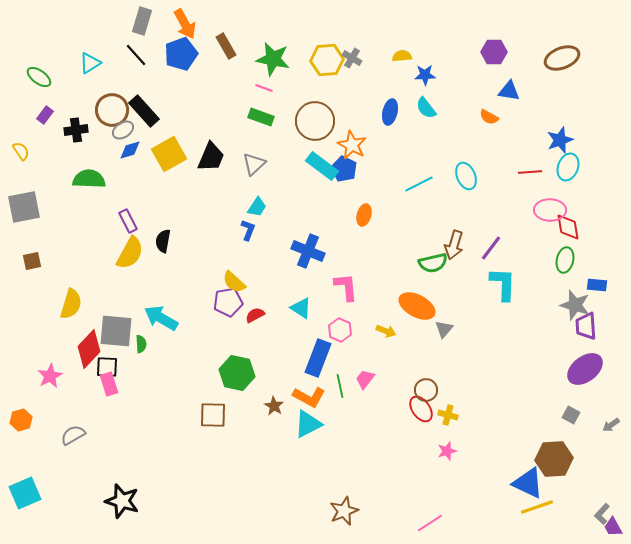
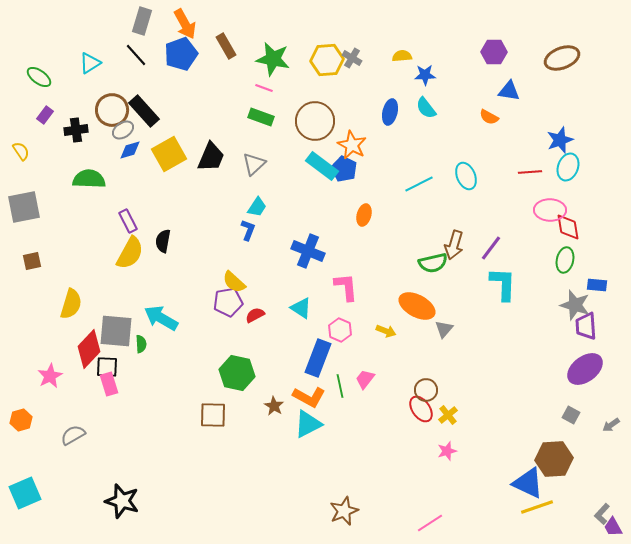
yellow cross at (448, 415): rotated 36 degrees clockwise
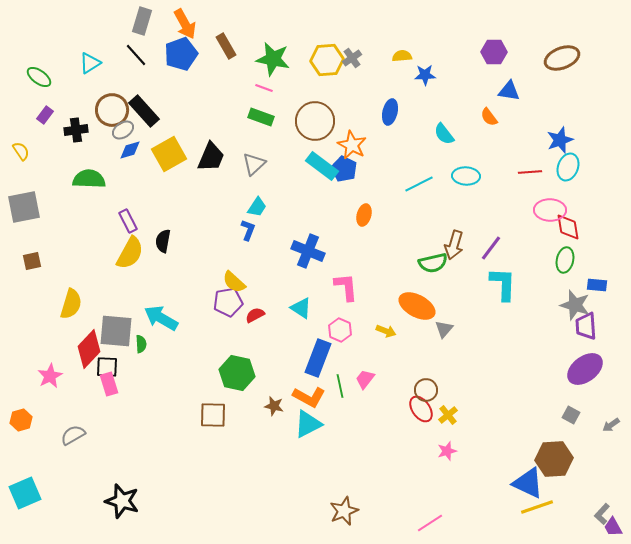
gray cross at (352, 58): rotated 24 degrees clockwise
cyan semicircle at (426, 108): moved 18 px right, 26 px down
orange semicircle at (489, 117): rotated 24 degrees clockwise
cyan ellipse at (466, 176): rotated 64 degrees counterclockwise
brown star at (274, 406): rotated 18 degrees counterclockwise
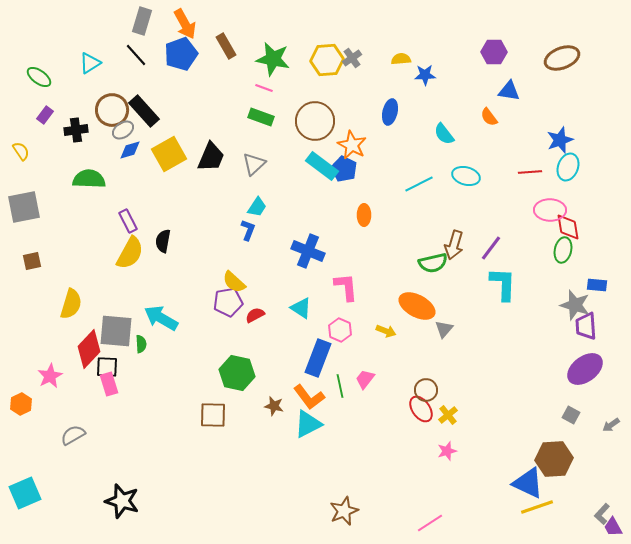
yellow semicircle at (402, 56): moved 1 px left, 3 px down
cyan ellipse at (466, 176): rotated 12 degrees clockwise
orange ellipse at (364, 215): rotated 15 degrees counterclockwise
green ellipse at (565, 260): moved 2 px left, 10 px up
orange L-shape at (309, 397): rotated 24 degrees clockwise
orange hexagon at (21, 420): moved 16 px up; rotated 10 degrees counterclockwise
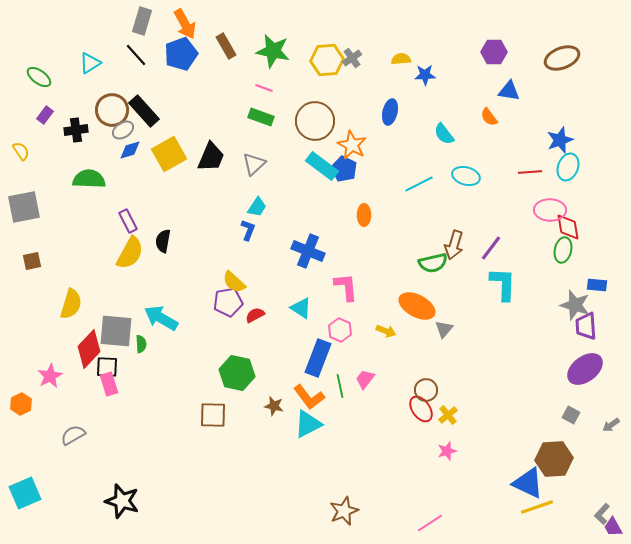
green star at (273, 59): moved 8 px up
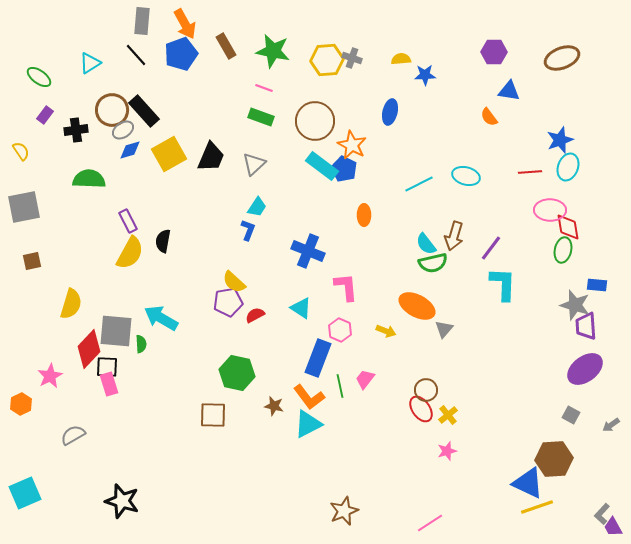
gray rectangle at (142, 21): rotated 12 degrees counterclockwise
gray cross at (352, 58): rotated 36 degrees counterclockwise
cyan semicircle at (444, 134): moved 18 px left, 110 px down
brown arrow at (454, 245): moved 9 px up
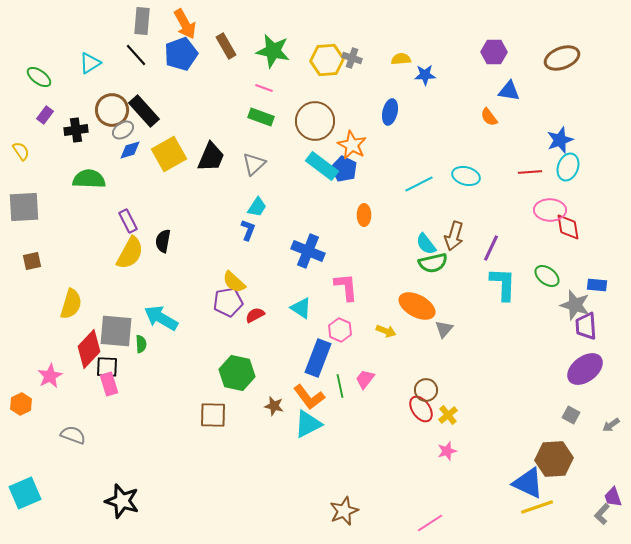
gray square at (24, 207): rotated 8 degrees clockwise
purple line at (491, 248): rotated 12 degrees counterclockwise
green ellipse at (563, 250): moved 16 px left, 26 px down; rotated 65 degrees counterclockwise
gray semicircle at (73, 435): rotated 50 degrees clockwise
purple trapezoid at (613, 527): moved 30 px up; rotated 10 degrees clockwise
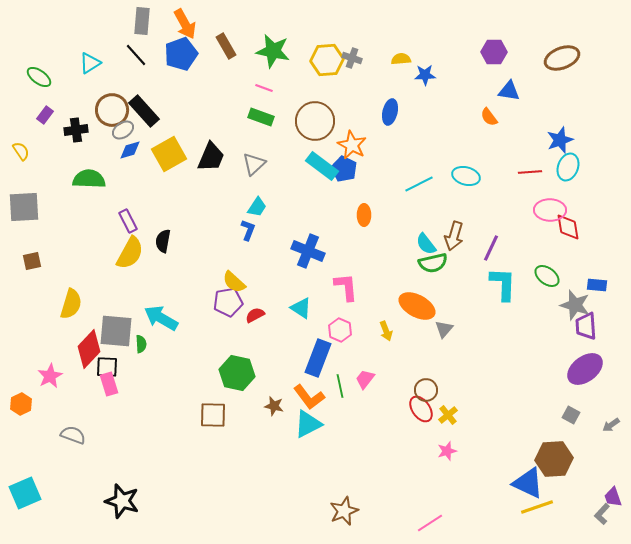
yellow arrow at (386, 331): rotated 48 degrees clockwise
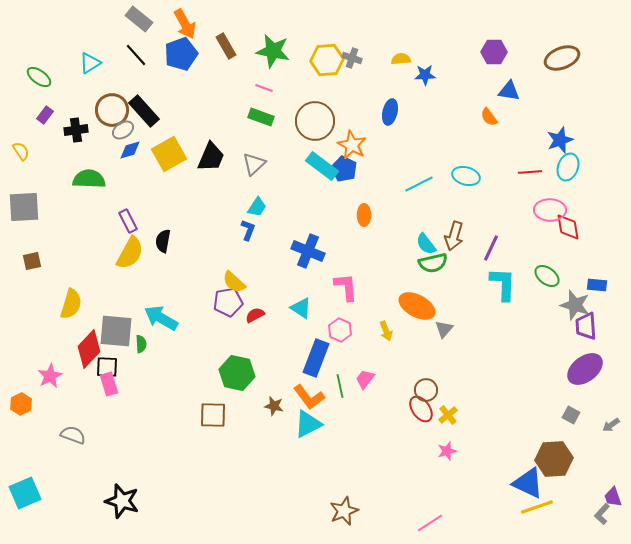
gray rectangle at (142, 21): moved 3 px left, 2 px up; rotated 56 degrees counterclockwise
blue rectangle at (318, 358): moved 2 px left
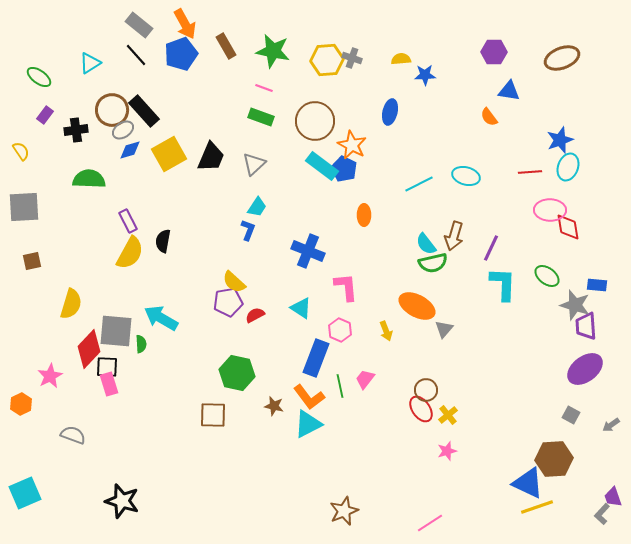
gray rectangle at (139, 19): moved 6 px down
